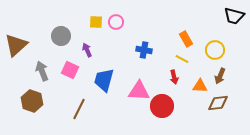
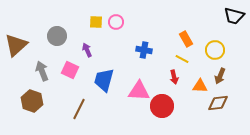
gray circle: moved 4 px left
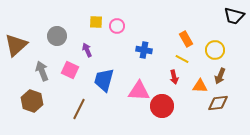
pink circle: moved 1 px right, 4 px down
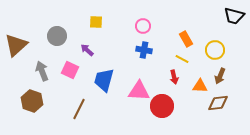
pink circle: moved 26 px right
purple arrow: rotated 24 degrees counterclockwise
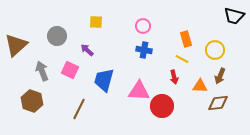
orange rectangle: rotated 14 degrees clockwise
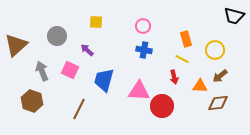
brown arrow: rotated 28 degrees clockwise
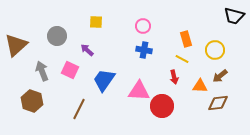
blue trapezoid: rotated 20 degrees clockwise
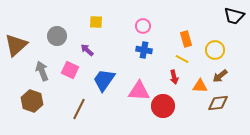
red circle: moved 1 px right
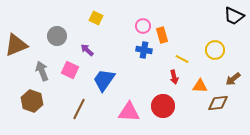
black trapezoid: rotated 10 degrees clockwise
yellow square: moved 4 px up; rotated 24 degrees clockwise
orange rectangle: moved 24 px left, 4 px up
brown triangle: rotated 20 degrees clockwise
brown arrow: moved 13 px right, 3 px down
pink triangle: moved 10 px left, 21 px down
